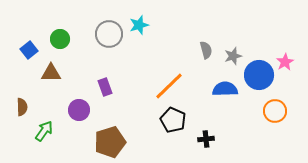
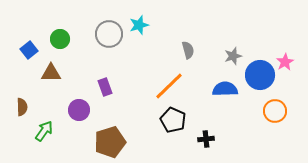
gray semicircle: moved 18 px left
blue circle: moved 1 px right
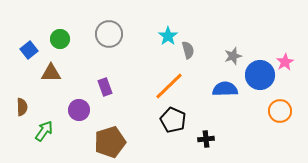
cyan star: moved 29 px right, 11 px down; rotated 18 degrees counterclockwise
orange circle: moved 5 px right
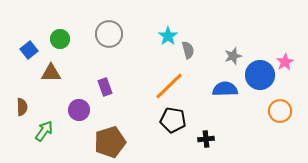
black pentagon: rotated 15 degrees counterclockwise
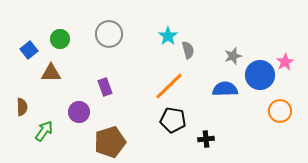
purple circle: moved 2 px down
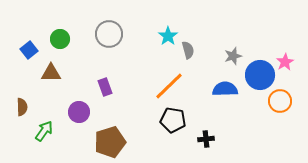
orange circle: moved 10 px up
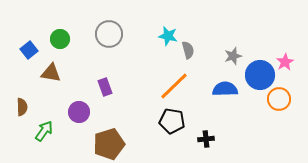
cyan star: rotated 24 degrees counterclockwise
brown triangle: rotated 10 degrees clockwise
orange line: moved 5 px right
orange circle: moved 1 px left, 2 px up
black pentagon: moved 1 px left, 1 px down
brown pentagon: moved 1 px left, 2 px down
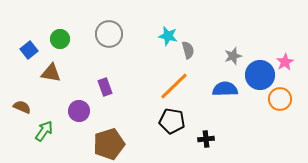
orange circle: moved 1 px right
brown semicircle: rotated 66 degrees counterclockwise
purple circle: moved 1 px up
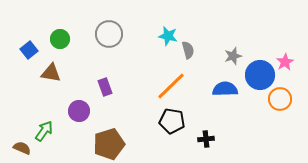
orange line: moved 3 px left
brown semicircle: moved 41 px down
